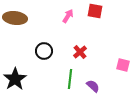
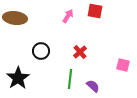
black circle: moved 3 px left
black star: moved 3 px right, 1 px up
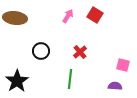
red square: moved 4 px down; rotated 21 degrees clockwise
black star: moved 1 px left, 3 px down
purple semicircle: moved 22 px right; rotated 40 degrees counterclockwise
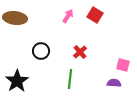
purple semicircle: moved 1 px left, 3 px up
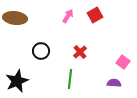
red square: rotated 28 degrees clockwise
pink square: moved 3 px up; rotated 24 degrees clockwise
black star: rotated 10 degrees clockwise
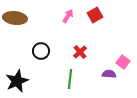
purple semicircle: moved 5 px left, 9 px up
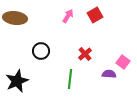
red cross: moved 5 px right, 2 px down
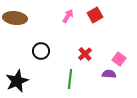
pink square: moved 4 px left, 3 px up
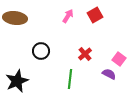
purple semicircle: rotated 24 degrees clockwise
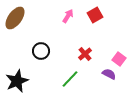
brown ellipse: rotated 60 degrees counterclockwise
green line: rotated 36 degrees clockwise
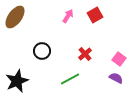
brown ellipse: moved 1 px up
black circle: moved 1 px right
purple semicircle: moved 7 px right, 4 px down
green line: rotated 18 degrees clockwise
